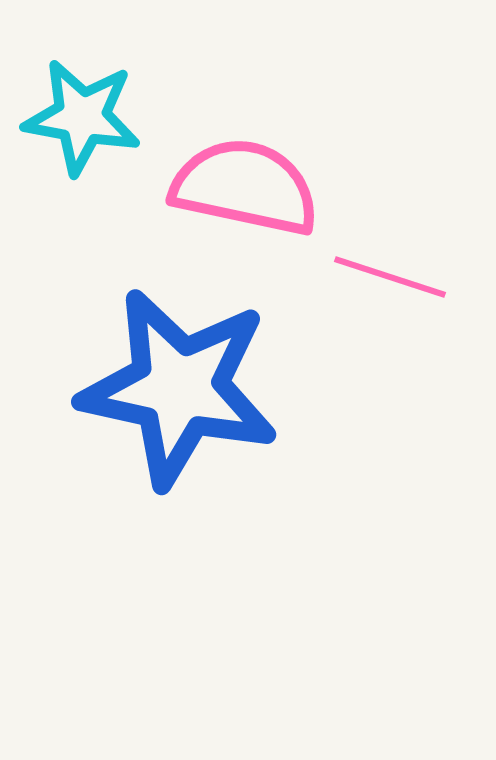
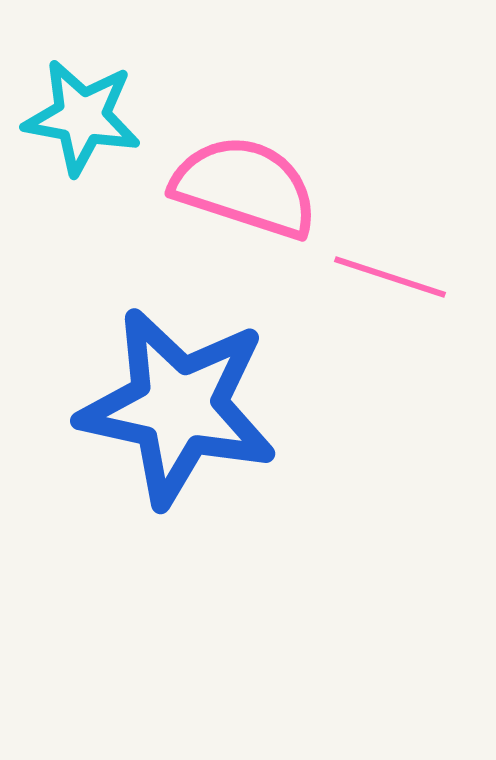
pink semicircle: rotated 6 degrees clockwise
blue star: moved 1 px left, 19 px down
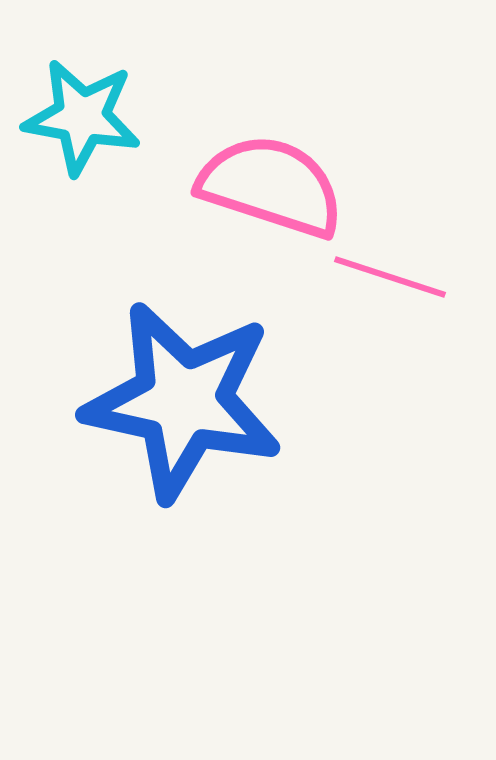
pink semicircle: moved 26 px right, 1 px up
blue star: moved 5 px right, 6 px up
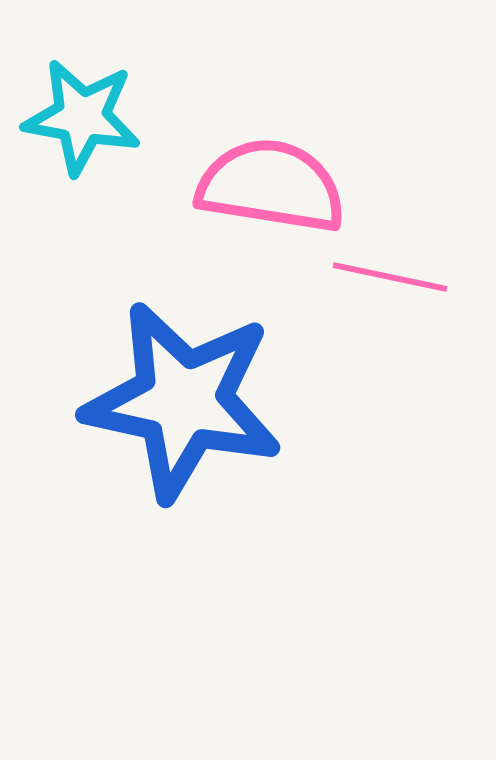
pink semicircle: rotated 9 degrees counterclockwise
pink line: rotated 6 degrees counterclockwise
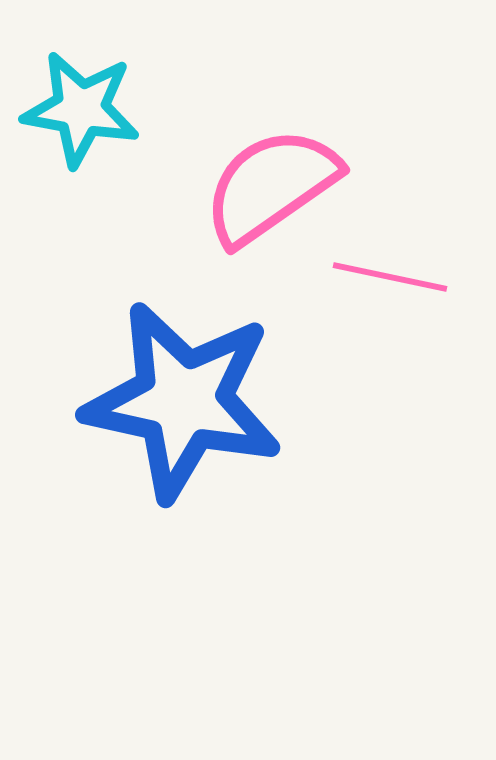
cyan star: moved 1 px left, 8 px up
pink semicircle: rotated 44 degrees counterclockwise
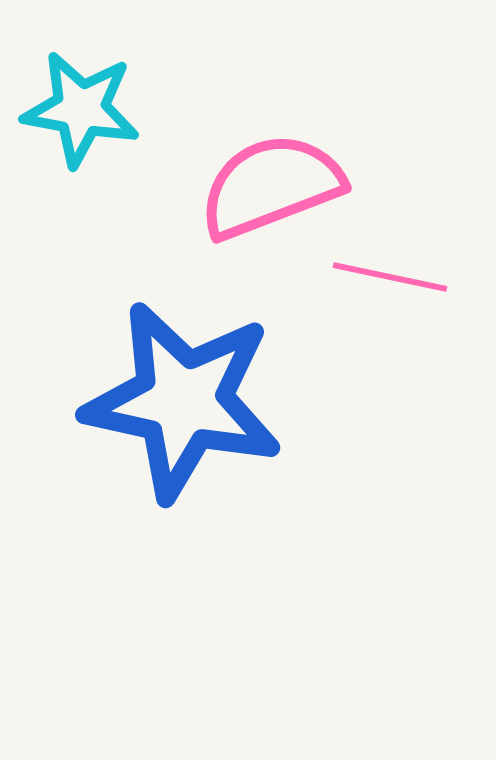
pink semicircle: rotated 14 degrees clockwise
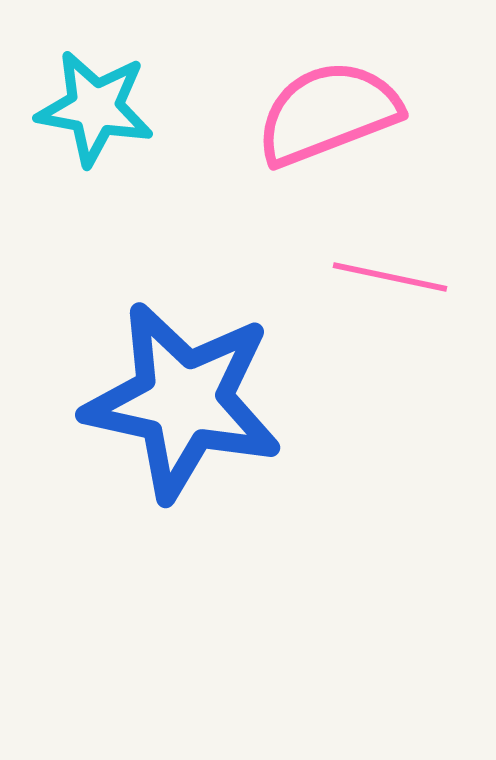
cyan star: moved 14 px right, 1 px up
pink semicircle: moved 57 px right, 73 px up
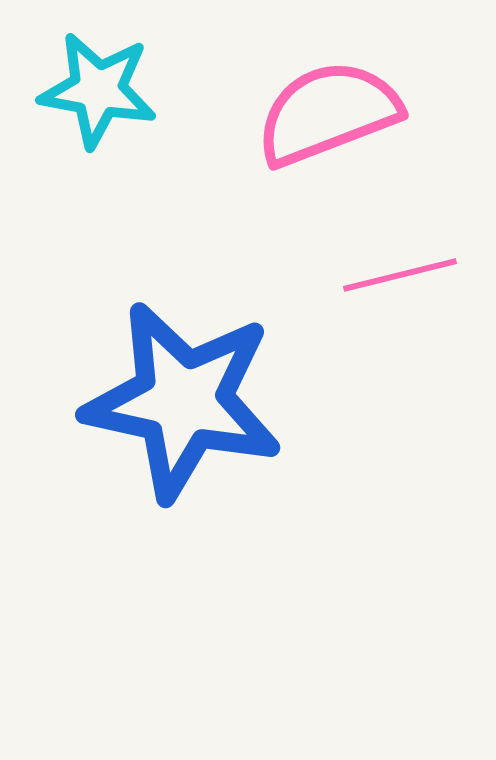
cyan star: moved 3 px right, 18 px up
pink line: moved 10 px right, 2 px up; rotated 26 degrees counterclockwise
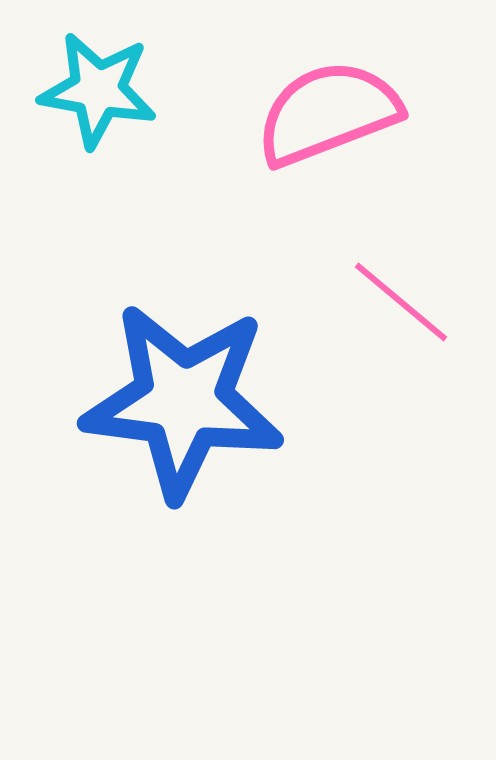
pink line: moved 1 px right, 27 px down; rotated 54 degrees clockwise
blue star: rotated 5 degrees counterclockwise
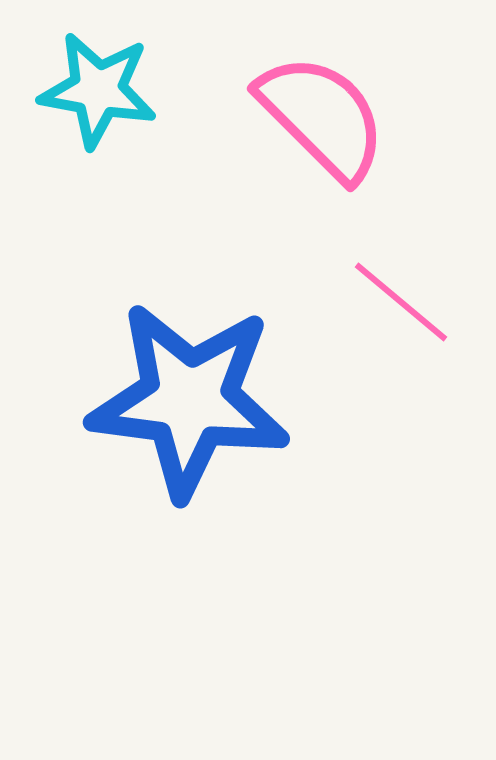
pink semicircle: moved 6 px left, 4 px down; rotated 66 degrees clockwise
blue star: moved 6 px right, 1 px up
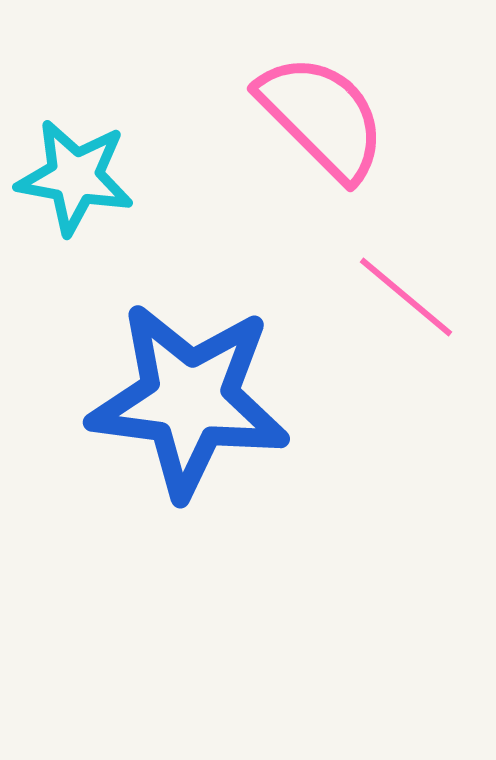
cyan star: moved 23 px left, 87 px down
pink line: moved 5 px right, 5 px up
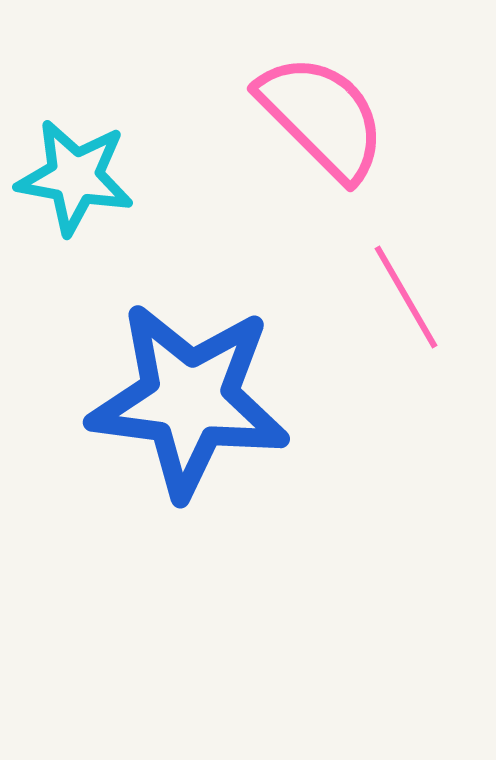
pink line: rotated 20 degrees clockwise
